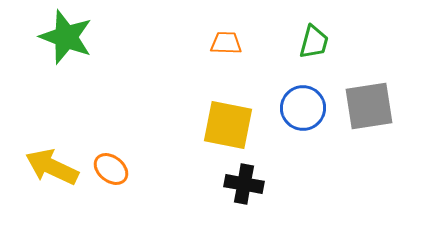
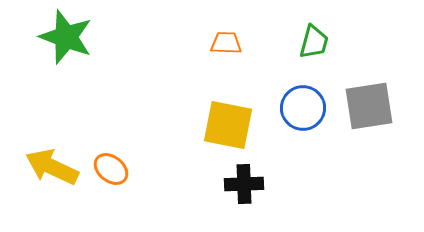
black cross: rotated 12 degrees counterclockwise
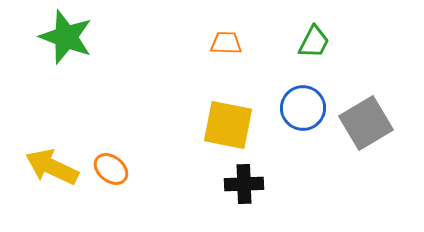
green trapezoid: rotated 12 degrees clockwise
gray square: moved 3 px left, 17 px down; rotated 22 degrees counterclockwise
